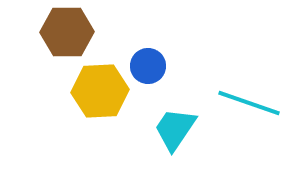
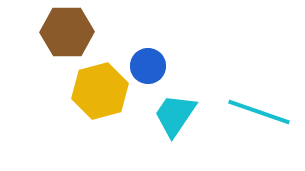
yellow hexagon: rotated 12 degrees counterclockwise
cyan line: moved 10 px right, 9 px down
cyan trapezoid: moved 14 px up
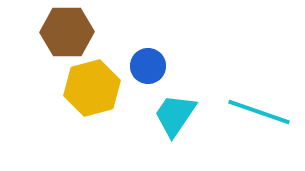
yellow hexagon: moved 8 px left, 3 px up
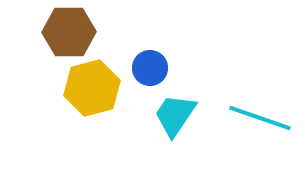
brown hexagon: moved 2 px right
blue circle: moved 2 px right, 2 px down
cyan line: moved 1 px right, 6 px down
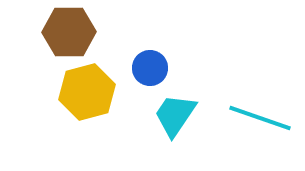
yellow hexagon: moved 5 px left, 4 px down
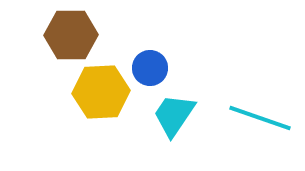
brown hexagon: moved 2 px right, 3 px down
yellow hexagon: moved 14 px right; rotated 12 degrees clockwise
cyan trapezoid: moved 1 px left
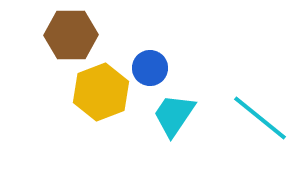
yellow hexagon: rotated 18 degrees counterclockwise
cyan line: rotated 20 degrees clockwise
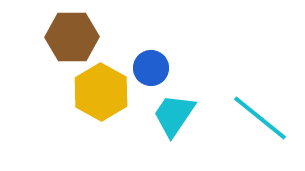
brown hexagon: moved 1 px right, 2 px down
blue circle: moved 1 px right
yellow hexagon: rotated 10 degrees counterclockwise
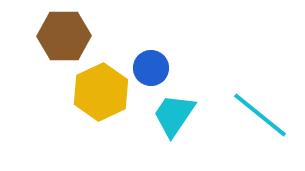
brown hexagon: moved 8 px left, 1 px up
yellow hexagon: rotated 6 degrees clockwise
cyan line: moved 3 px up
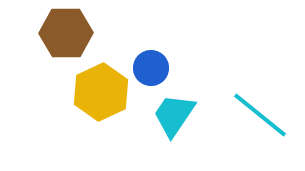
brown hexagon: moved 2 px right, 3 px up
